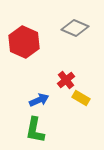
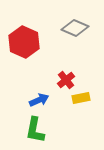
yellow rectangle: rotated 42 degrees counterclockwise
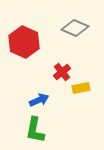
red cross: moved 4 px left, 8 px up
yellow rectangle: moved 10 px up
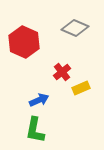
yellow rectangle: rotated 12 degrees counterclockwise
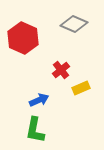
gray diamond: moved 1 px left, 4 px up
red hexagon: moved 1 px left, 4 px up
red cross: moved 1 px left, 2 px up
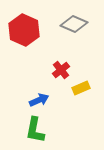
red hexagon: moved 1 px right, 8 px up
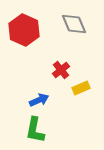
gray diamond: rotated 44 degrees clockwise
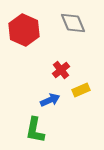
gray diamond: moved 1 px left, 1 px up
yellow rectangle: moved 2 px down
blue arrow: moved 11 px right
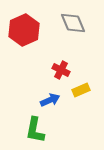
red hexagon: rotated 12 degrees clockwise
red cross: rotated 24 degrees counterclockwise
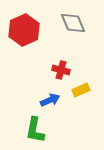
red cross: rotated 12 degrees counterclockwise
